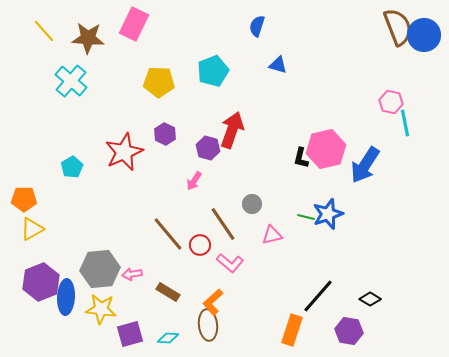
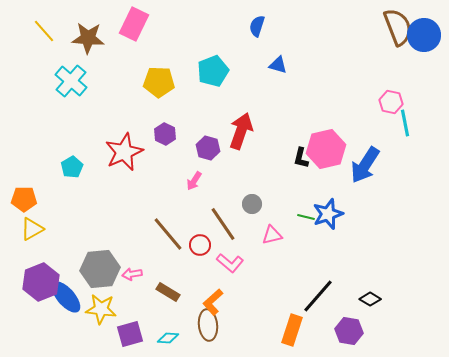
red arrow at (232, 130): moved 9 px right, 1 px down
blue ellipse at (66, 297): rotated 44 degrees counterclockwise
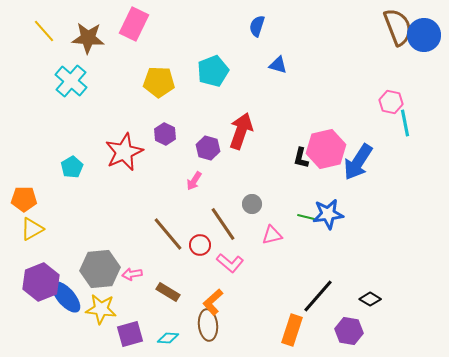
blue arrow at (365, 165): moved 7 px left, 3 px up
blue star at (328, 214): rotated 12 degrees clockwise
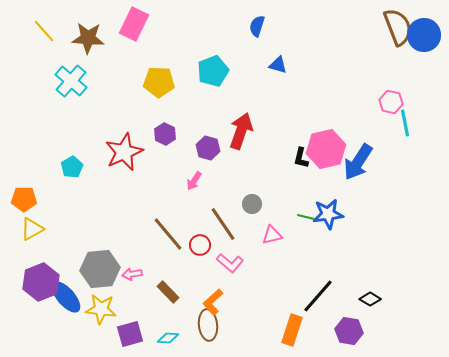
brown rectangle at (168, 292): rotated 15 degrees clockwise
